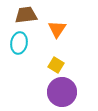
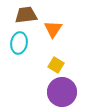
orange triangle: moved 4 px left
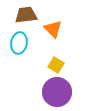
orange triangle: rotated 18 degrees counterclockwise
purple circle: moved 5 px left
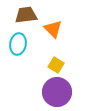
cyan ellipse: moved 1 px left, 1 px down
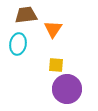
orange triangle: rotated 18 degrees clockwise
yellow square: rotated 28 degrees counterclockwise
purple circle: moved 10 px right, 3 px up
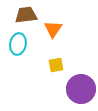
yellow square: rotated 14 degrees counterclockwise
purple circle: moved 14 px right
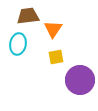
brown trapezoid: moved 2 px right, 1 px down
yellow square: moved 8 px up
purple circle: moved 1 px left, 9 px up
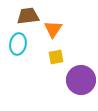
purple circle: moved 1 px right
